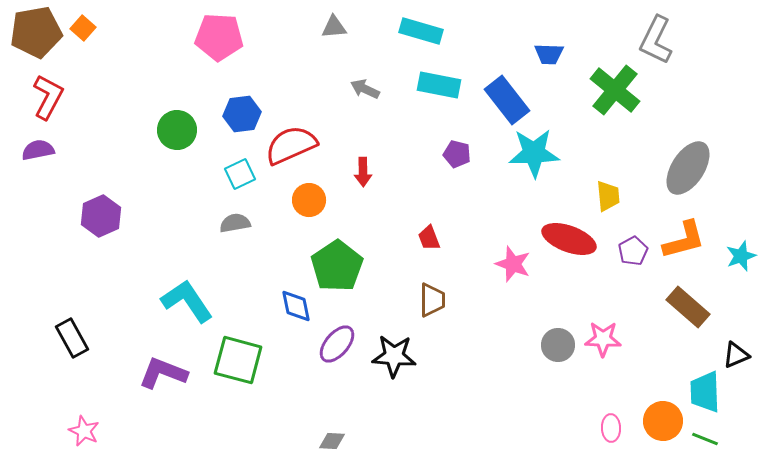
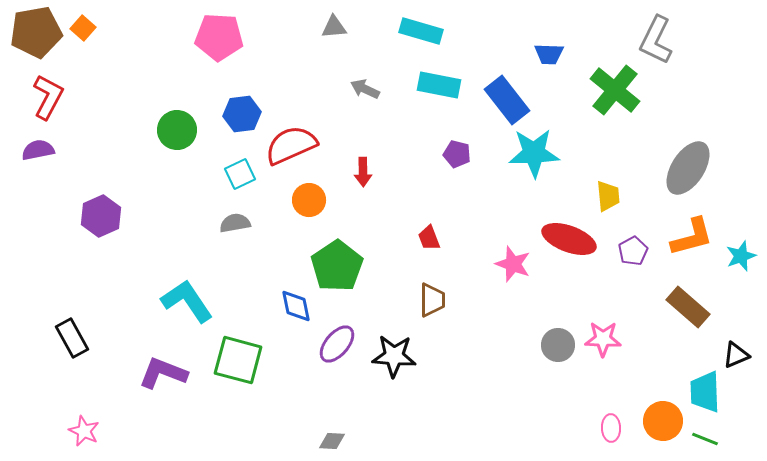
orange L-shape at (684, 240): moved 8 px right, 3 px up
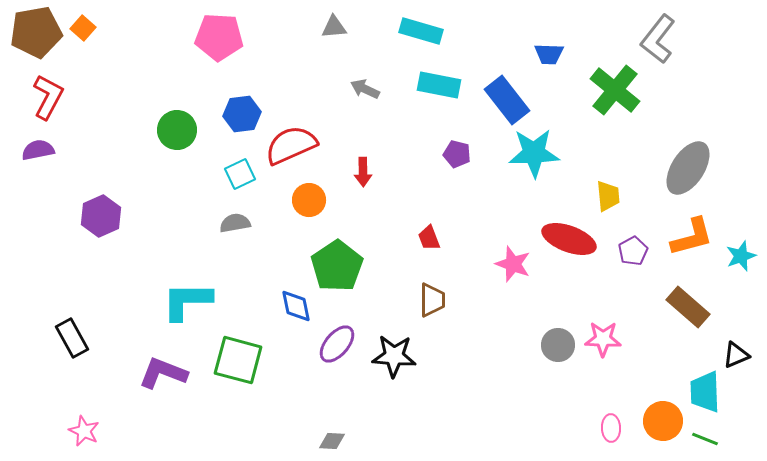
gray L-shape at (656, 40): moved 2 px right, 1 px up; rotated 12 degrees clockwise
cyan L-shape at (187, 301): rotated 56 degrees counterclockwise
